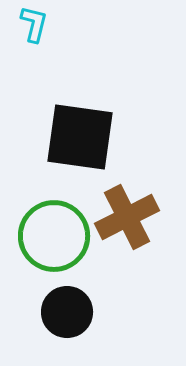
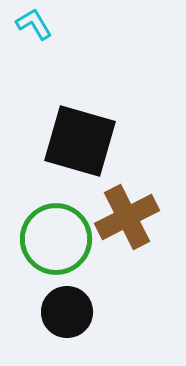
cyan L-shape: rotated 45 degrees counterclockwise
black square: moved 4 px down; rotated 8 degrees clockwise
green circle: moved 2 px right, 3 px down
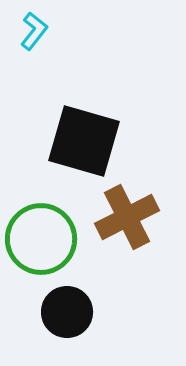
cyan L-shape: moved 7 px down; rotated 69 degrees clockwise
black square: moved 4 px right
green circle: moved 15 px left
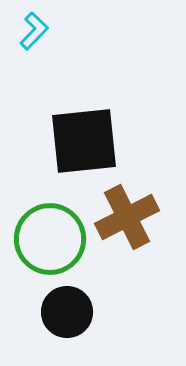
cyan L-shape: rotated 6 degrees clockwise
black square: rotated 22 degrees counterclockwise
green circle: moved 9 px right
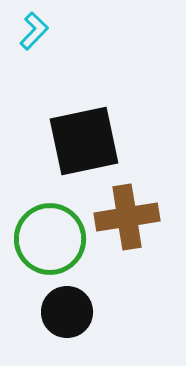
black square: rotated 6 degrees counterclockwise
brown cross: rotated 18 degrees clockwise
